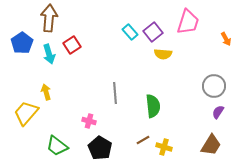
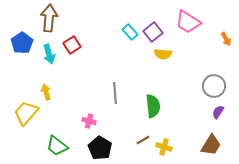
pink trapezoid: rotated 104 degrees clockwise
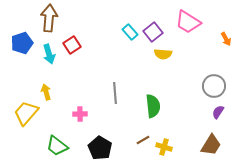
blue pentagon: rotated 15 degrees clockwise
pink cross: moved 9 px left, 7 px up; rotated 16 degrees counterclockwise
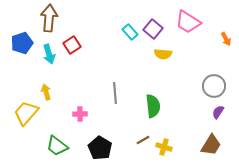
purple square: moved 3 px up; rotated 12 degrees counterclockwise
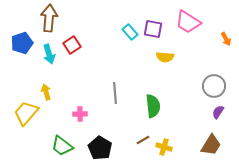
purple square: rotated 30 degrees counterclockwise
yellow semicircle: moved 2 px right, 3 px down
green trapezoid: moved 5 px right
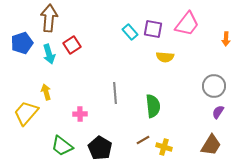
pink trapezoid: moved 1 px left, 2 px down; rotated 84 degrees counterclockwise
orange arrow: rotated 32 degrees clockwise
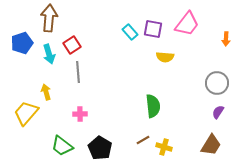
gray circle: moved 3 px right, 3 px up
gray line: moved 37 px left, 21 px up
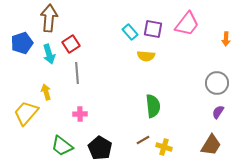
red square: moved 1 px left, 1 px up
yellow semicircle: moved 19 px left, 1 px up
gray line: moved 1 px left, 1 px down
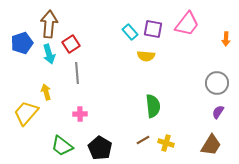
brown arrow: moved 6 px down
yellow cross: moved 2 px right, 4 px up
